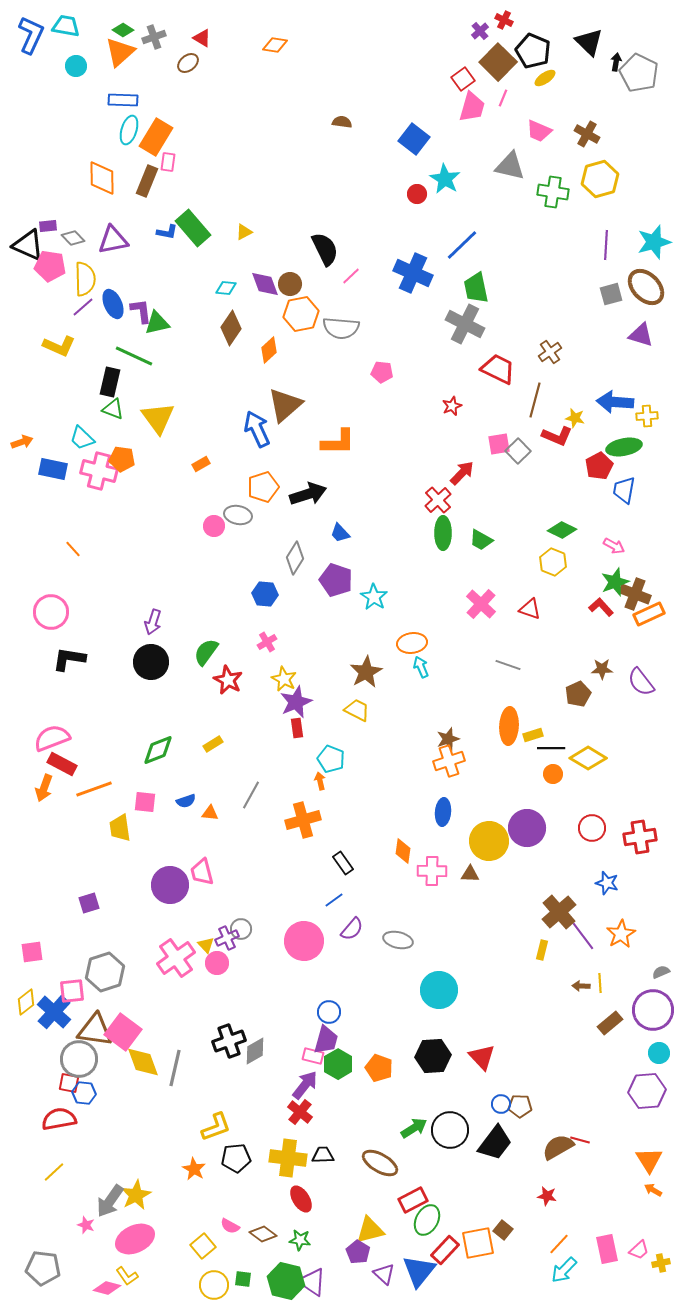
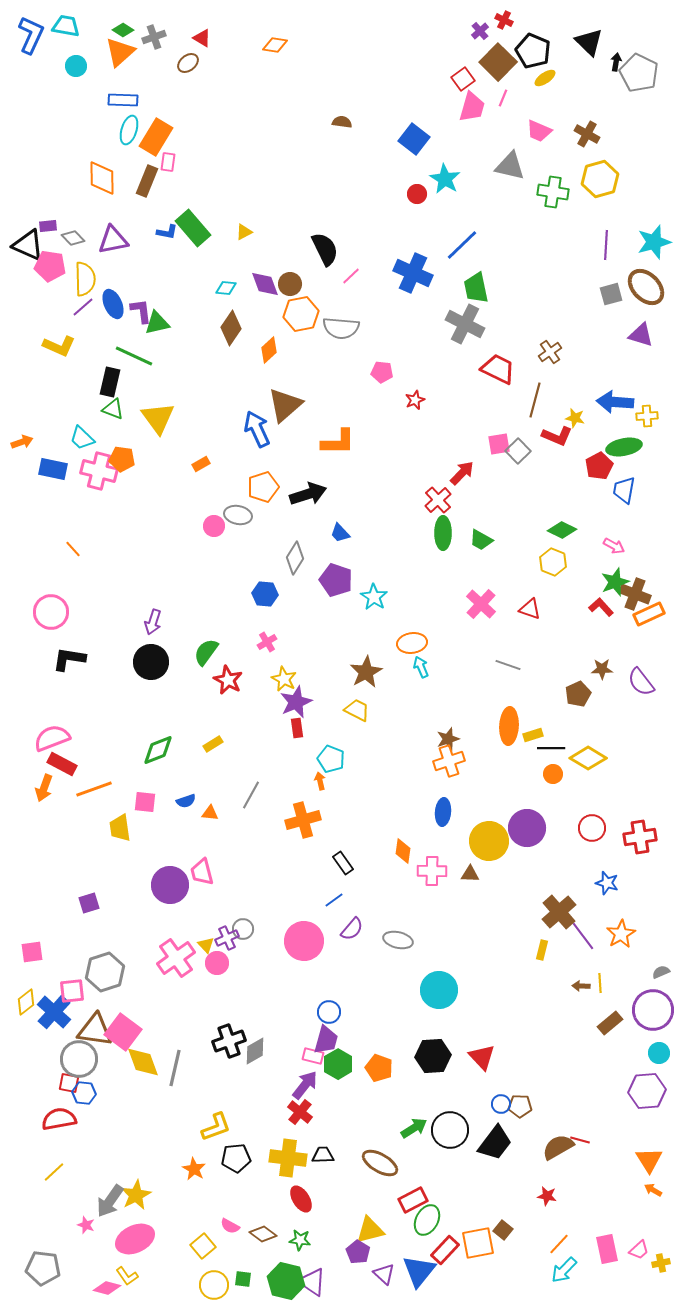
red star at (452, 406): moved 37 px left, 6 px up
gray circle at (241, 929): moved 2 px right
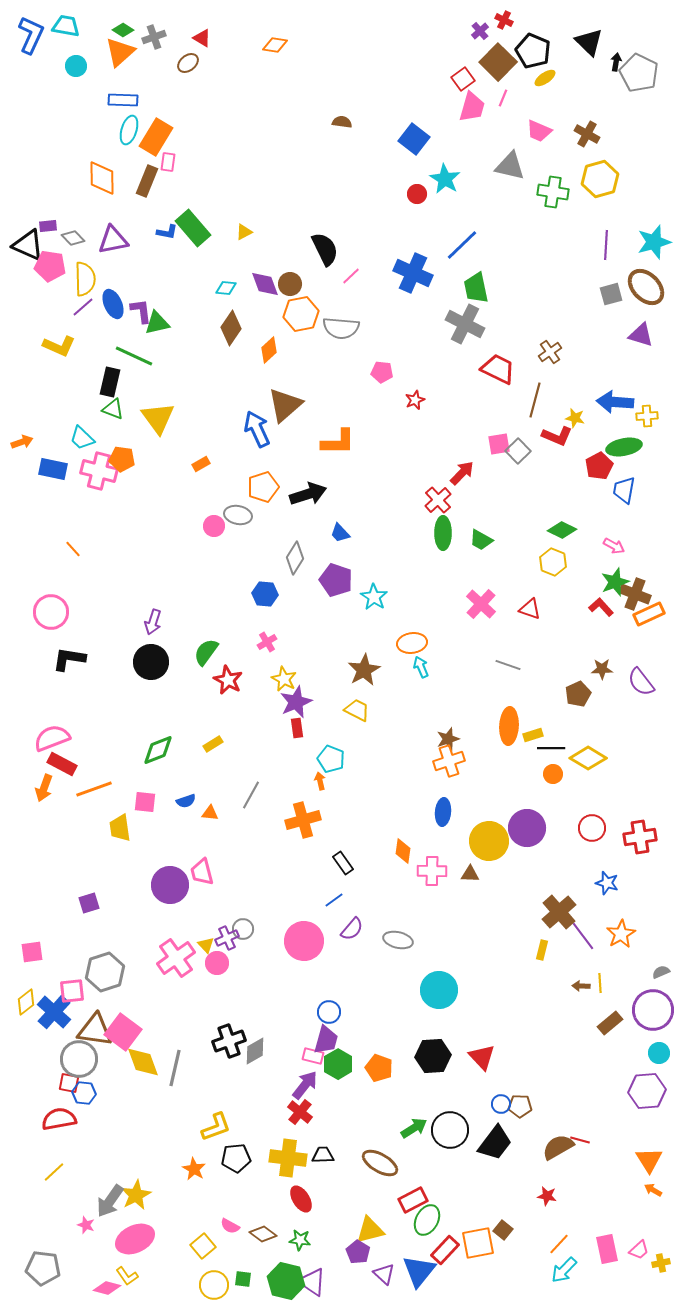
brown star at (366, 672): moved 2 px left, 2 px up
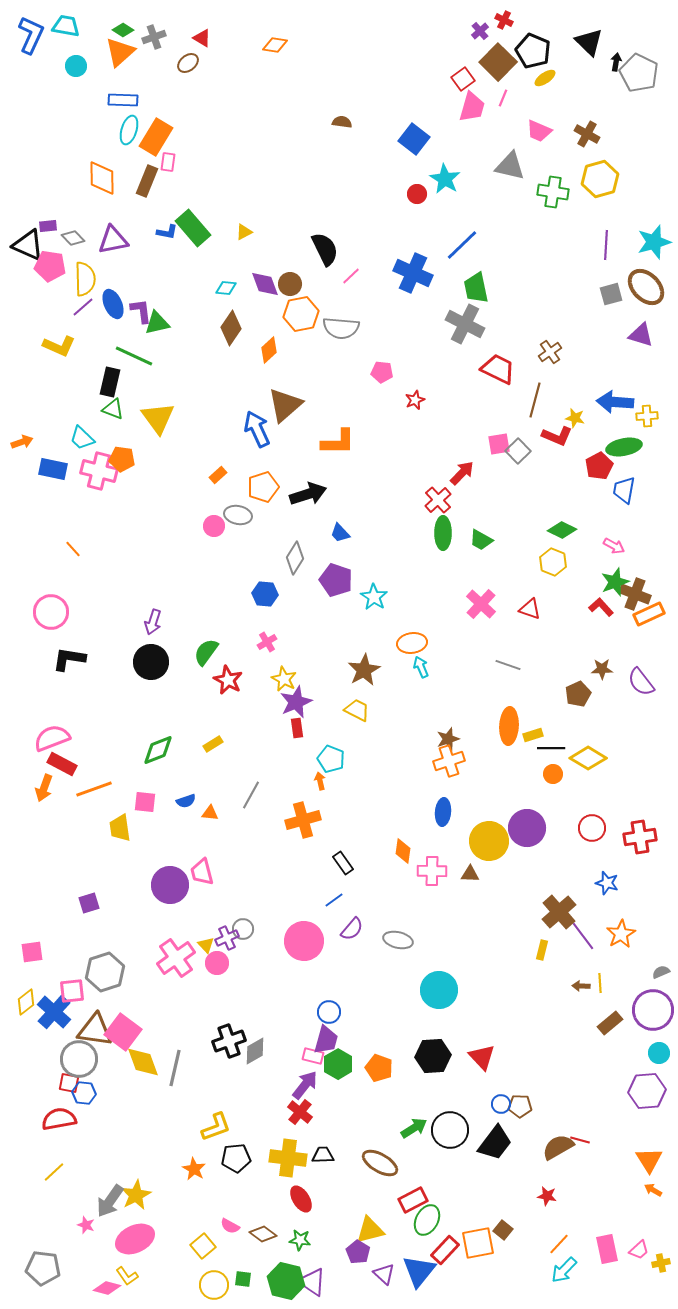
orange rectangle at (201, 464): moved 17 px right, 11 px down; rotated 12 degrees counterclockwise
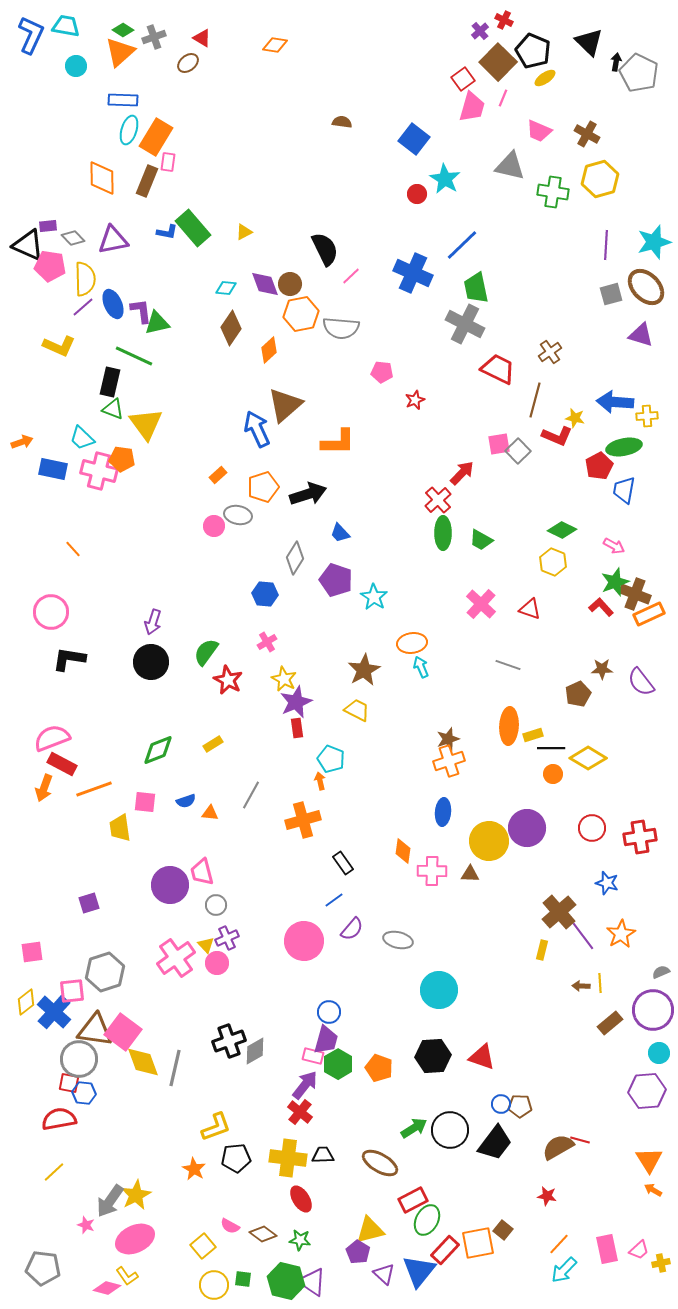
yellow triangle at (158, 418): moved 12 px left, 6 px down
gray circle at (243, 929): moved 27 px left, 24 px up
red triangle at (482, 1057): rotated 28 degrees counterclockwise
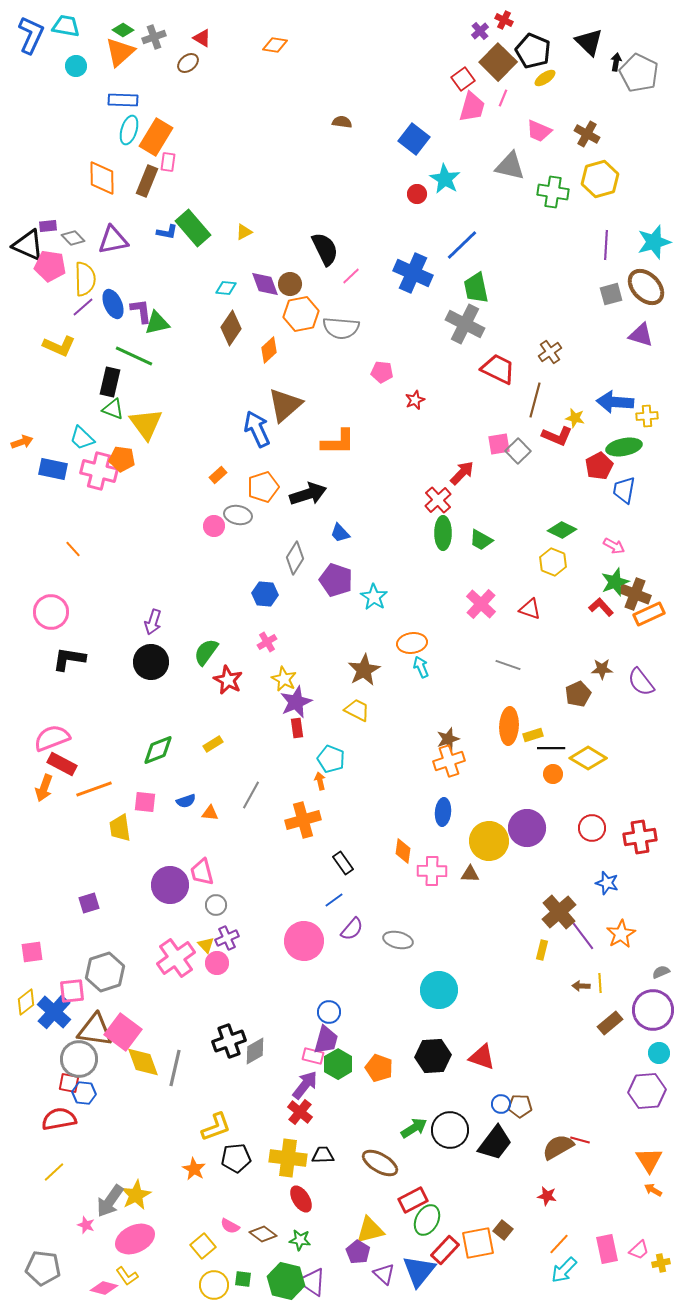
pink diamond at (107, 1288): moved 3 px left
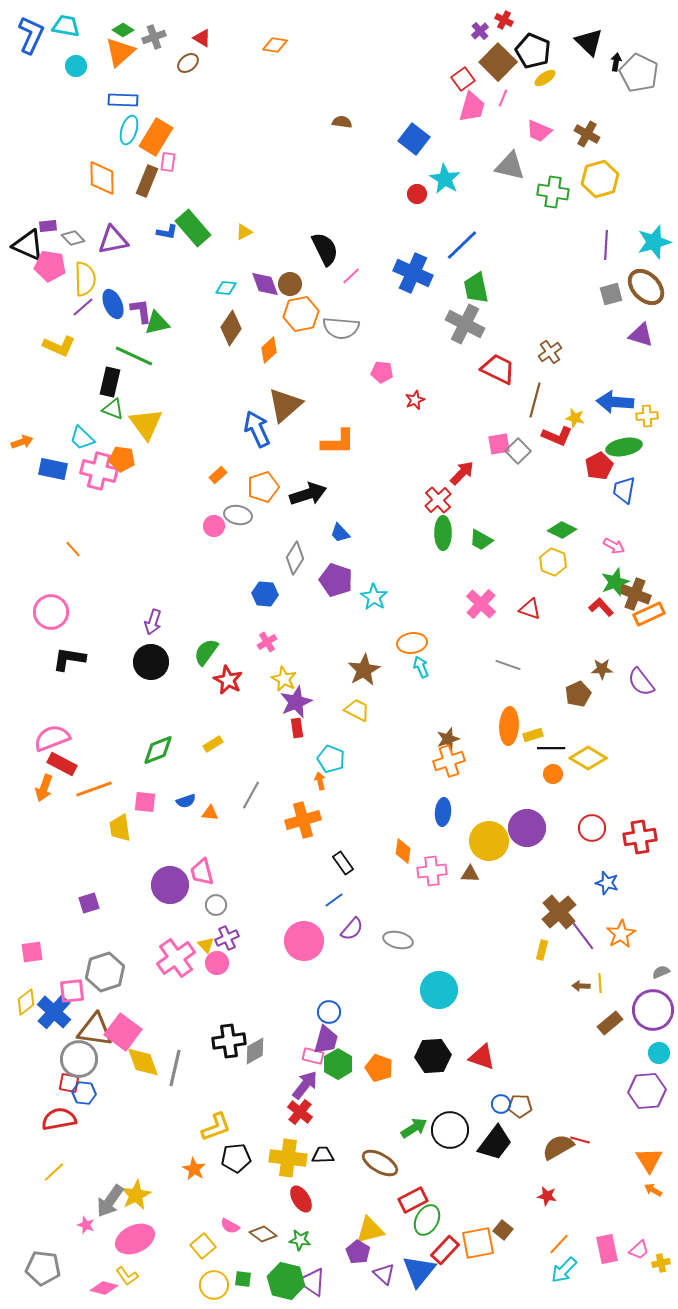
pink cross at (432, 871): rotated 8 degrees counterclockwise
black cross at (229, 1041): rotated 12 degrees clockwise
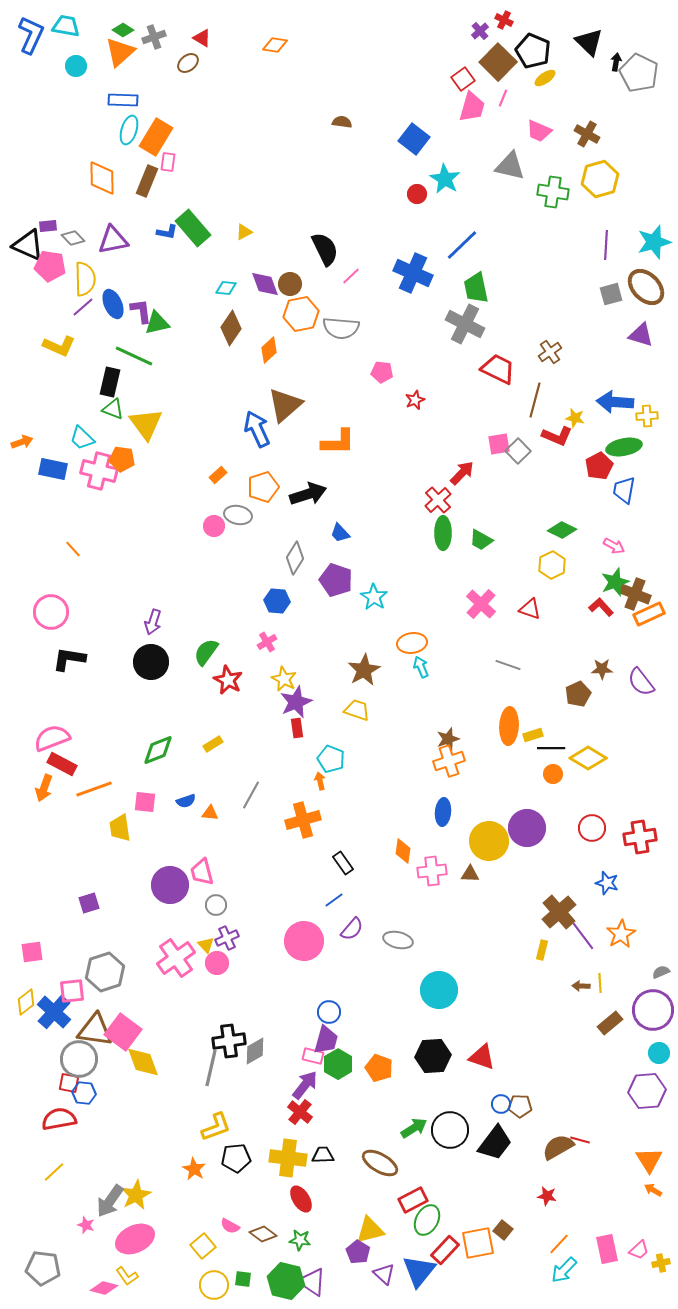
yellow hexagon at (553, 562): moved 1 px left, 3 px down; rotated 12 degrees clockwise
blue hexagon at (265, 594): moved 12 px right, 7 px down
yellow trapezoid at (357, 710): rotated 8 degrees counterclockwise
gray line at (175, 1068): moved 36 px right
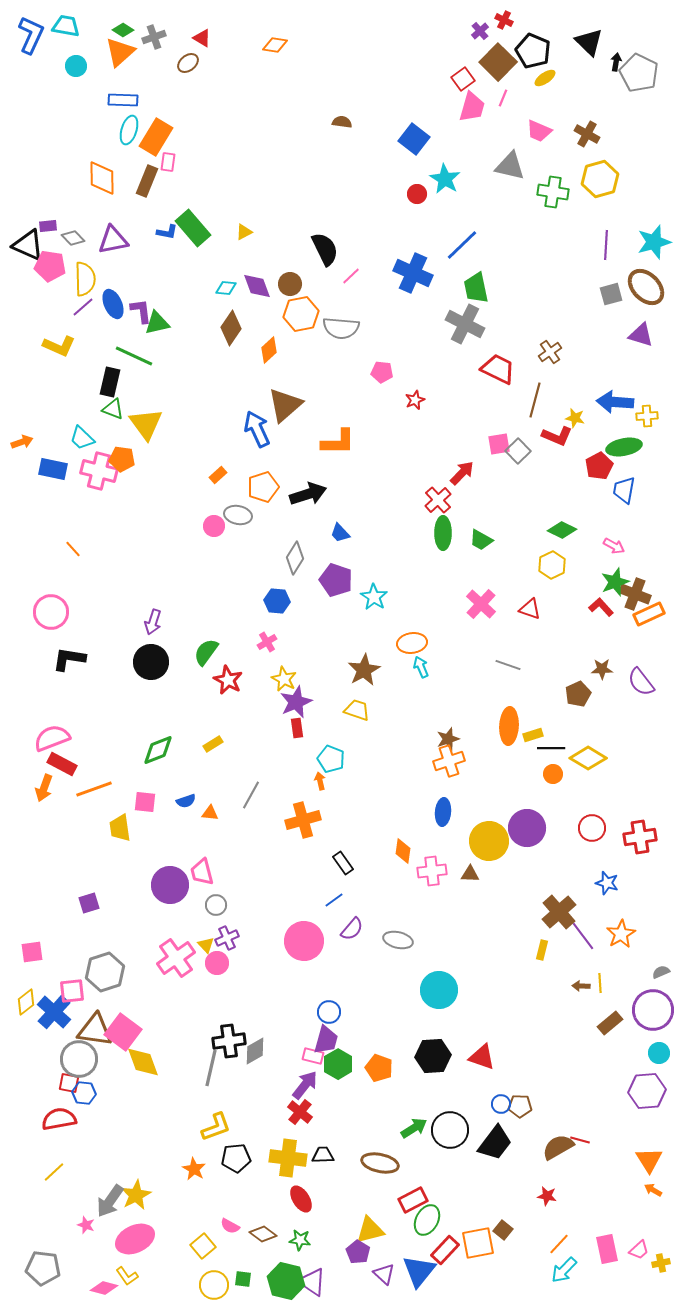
purple diamond at (265, 284): moved 8 px left, 2 px down
brown ellipse at (380, 1163): rotated 18 degrees counterclockwise
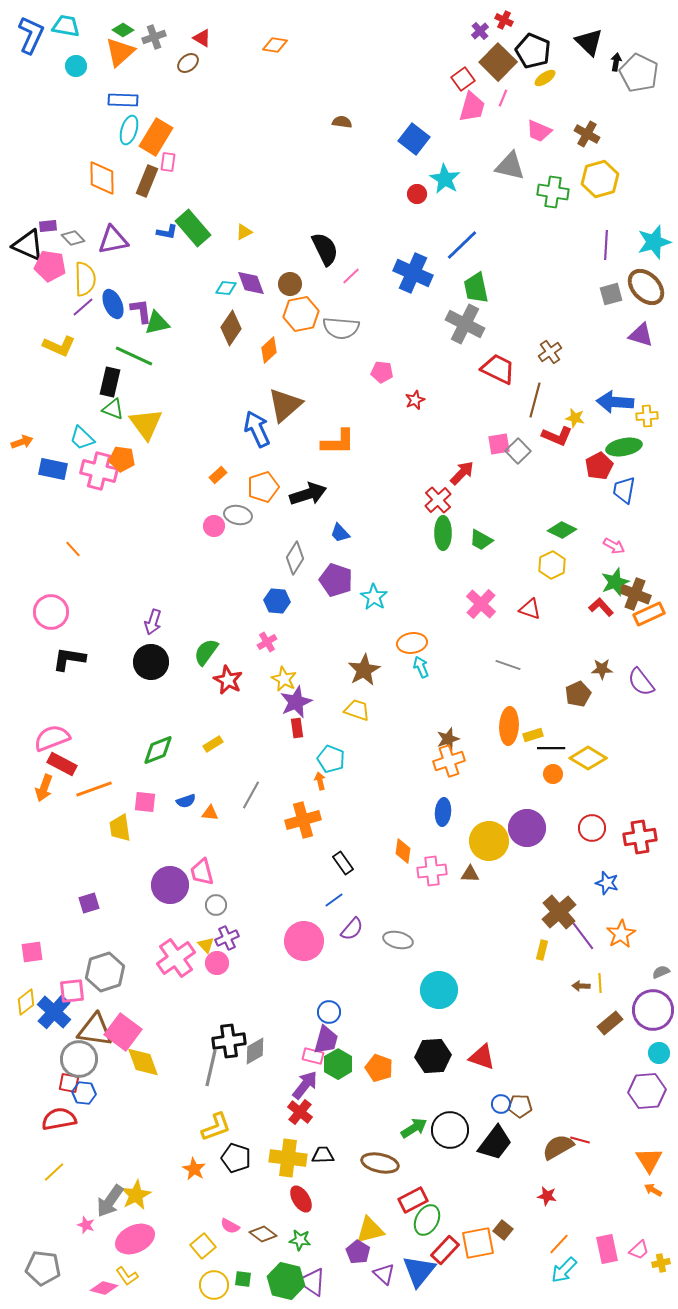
purple diamond at (257, 286): moved 6 px left, 3 px up
black pentagon at (236, 1158): rotated 24 degrees clockwise
